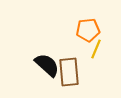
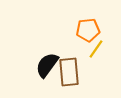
yellow line: rotated 12 degrees clockwise
black semicircle: rotated 96 degrees counterclockwise
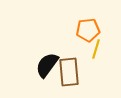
yellow line: rotated 18 degrees counterclockwise
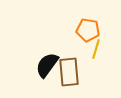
orange pentagon: rotated 15 degrees clockwise
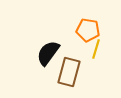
black semicircle: moved 1 px right, 12 px up
brown rectangle: rotated 20 degrees clockwise
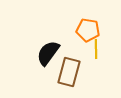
yellow line: rotated 18 degrees counterclockwise
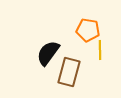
yellow line: moved 4 px right, 1 px down
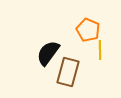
orange pentagon: rotated 15 degrees clockwise
brown rectangle: moved 1 px left
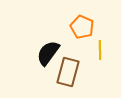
orange pentagon: moved 6 px left, 3 px up
